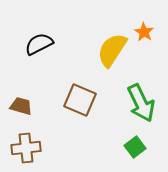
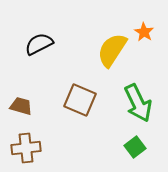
green arrow: moved 3 px left
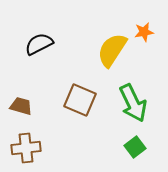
orange star: rotated 30 degrees clockwise
green arrow: moved 5 px left
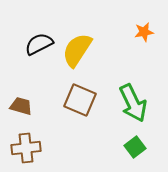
yellow semicircle: moved 35 px left
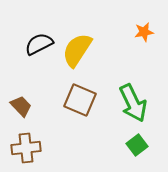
brown trapezoid: rotated 30 degrees clockwise
green square: moved 2 px right, 2 px up
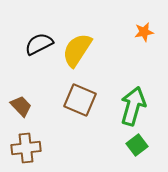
green arrow: moved 3 px down; rotated 138 degrees counterclockwise
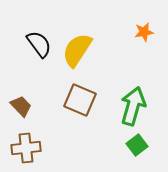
black semicircle: rotated 80 degrees clockwise
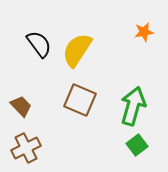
brown cross: rotated 20 degrees counterclockwise
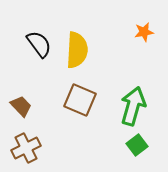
yellow semicircle: rotated 150 degrees clockwise
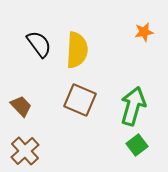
brown cross: moved 1 px left, 3 px down; rotated 16 degrees counterclockwise
